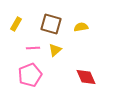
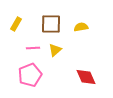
brown square: rotated 15 degrees counterclockwise
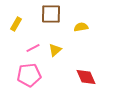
brown square: moved 10 px up
pink line: rotated 24 degrees counterclockwise
pink pentagon: moved 1 px left; rotated 15 degrees clockwise
